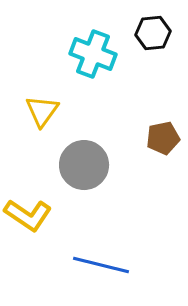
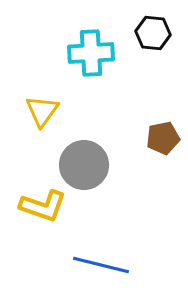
black hexagon: rotated 12 degrees clockwise
cyan cross: moved 2 px left, 1 px up; rotated 24 degrees counterclockwise
yellow L-shape: moved 15 px right, 9 px up; rotated 15 degrees counterclockwise
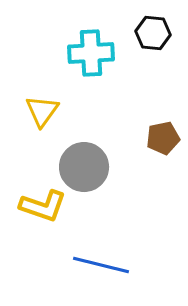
gray circle: moved 2 px down
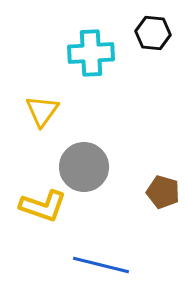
brown pentagon: moved 54 px down; rotated 28 degrees clockwise
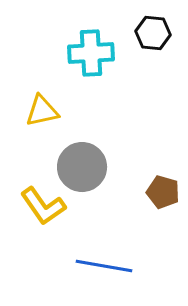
yellow triangle: rotated 42 degrees clockwise
gray circle: moved 2 px left
yellow L-shape: rotated 36 degrees clockwise
blue line: moved 3 px right, 1 px down; rotated 4 degrees counterclockwise
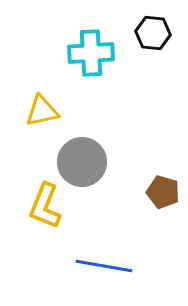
gray circle: moved 5 px up
yellow L-shape: moved 2 px right; rotated 57 degrees clockwise
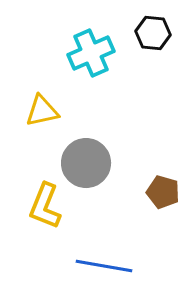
cyan cross: rotated 21 degrees counterclockwise
gray circle: moved 4 px right, 1 px down
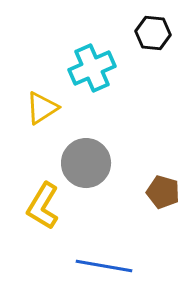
cyan cross: moved 1 px right, 15 px down
yellow triangle: moved 3 px up; rotated 21 degrees counterclockwise
yellow L-shape: moved 2 px left; rotated 9 degrees clockwise
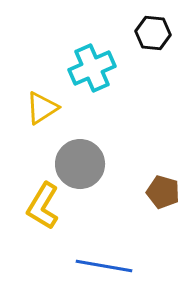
gray circle: moved 6 px left, 1 px down
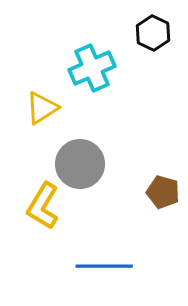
black hexagon: rotated 20 degrees clockwise
blue line: rotated 10 degrees counterclockwise
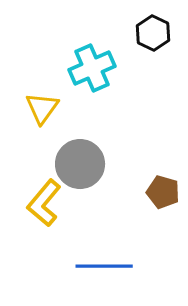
yellow triangle: rotated 21 degrees counterclockwise
yellow L-shape: moved 1 px right, 3 px up; rotated 9 degrees clockwise
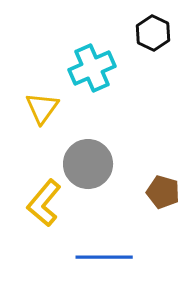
gray circle: moved 8 px right
blue line: moved 9 px up
